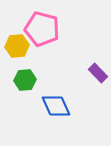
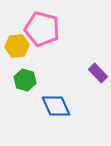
green hexagon: rotated 20 degrees clockwise
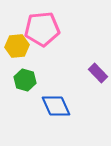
pink pentagon: rotated 20 degrees counterclockwise
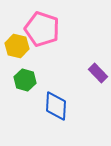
pink pentagon: rotated 24 degrees clockwise
yellow hexagon: rotated 20 degrees clockwise
blue diamond: rotated 28 degrees clockwise
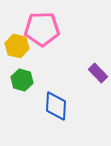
pink pentagon: rotated 20 degrees counterclockwise
green hexagon: moved 3 px left
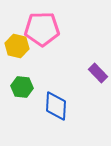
green hexagon: moved 7 px down; rotated 10 degrees counterclockwise
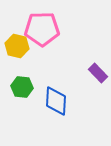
blue diamond: moved 5 px up
